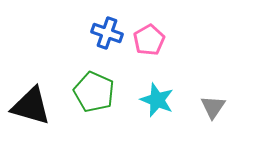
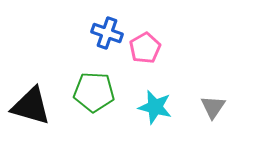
pink pentagon: moved 4 px left, 8 px down
green pentagon: rotated 21 degrees counterclockwise
cyan star: moved 2 px left, 7 px down; rotated 8 degrees counterclockwise
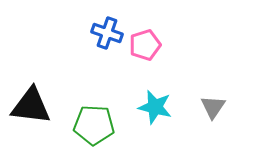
pink pentagon: moved 3 px up; rotated 12 degrees clockwise
green pentagon: moved 33 px down
black triangle: rotated 9 degrees counterclockwise
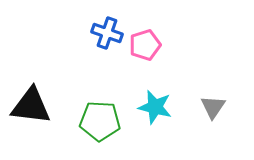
green pentagon: moved 6 px right, 4 px up
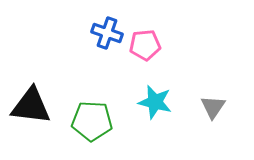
pink pentagon: rotated 12 degrees clockwise
cyan star: moved 5 px up
green pentagon: moved 8 px left
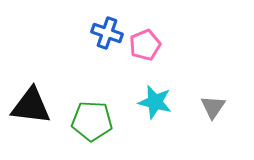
pink pentagon: rotated 16 degrees counterclockwise
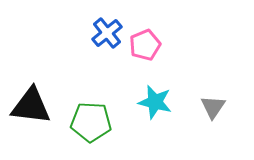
blue cross: rotated 32 degrees clockwise
green pentagon: moved 1 px left, 1 px down
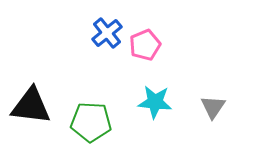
cyan star: rotated 8 degrees counterclockwise
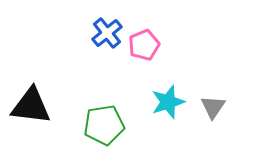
pink pentagon: moved 1 px left
cyan star: moved 13 px right; rotated 24 degrees counterclockwise
green pentagon: moved 13 px right, 3 px down; rotated 12 degrees counterclockwise
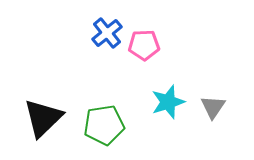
pink pentagon: rotated 20 degrees clockwise
black triangle: moved 12 px right, 12 px down; rotated 51 degrees counterclockwise
